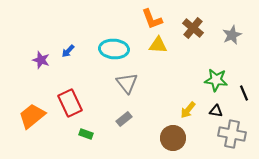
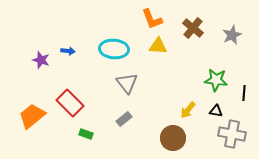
yellow triangle: moved 1 px down
blue arrow: rotated 128 degrees counterclockwise
black line: rotated 28 degrees clockwise
red rectangle: rotated 20 degrees counterclockwise
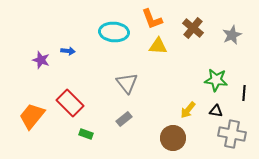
cyan ellipse: moved 17 px up
orange trapezoid: rotated 12 degrees counterclockwise
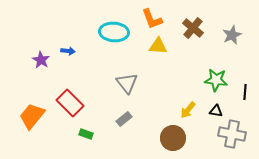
purple star: rotated 12 degrees clockwise
black line: moved 1 px right, 1 px up
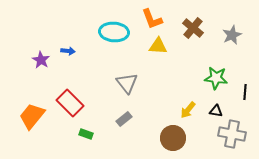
green star: moved 2 px up
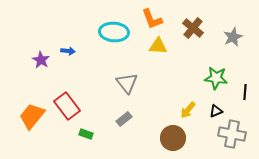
gray star: moved 1 px right, 2 px down
red rectangle: moved 3 px left, 3 px down; rotated 8 degrees clockwise
black triangle: rotated 32 degrees counterclockwise
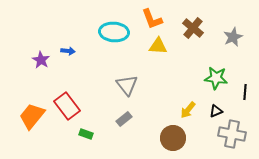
gray triangle: moved 2 px down
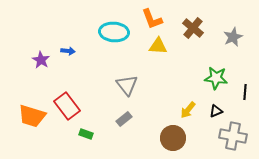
orange trapezoid: rotated 112 degrees counterclockwise
gray cross: moved 1 px right, 2 px down
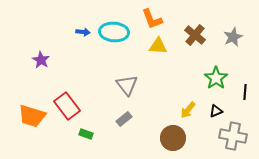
brown cross: moved 2 px right, 7 px down
blue arrow: moved 15 px right, 19 px up
green star: rotated 30 degrees clockwise
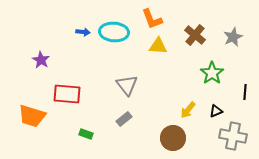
green star: moved 4 px left, 5 px up
red rectangle: moved 12 px up; rotated 48 degrees counterclockwise
